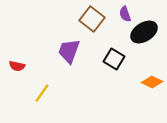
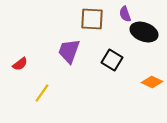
brown square: rotated 35 degrees counterclockwise
black ellipse: rotated 52 degrees clockwise
black square: moved 2 px left, 1 px down
red semicircle: moved 3 px right, 2 px up; rotated 49 degrees counterclockwise
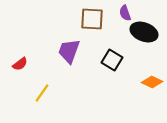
purple semicircle: moved 1 px up
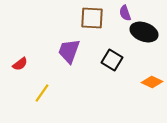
brown square: moved 1 px up
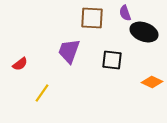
black square: rotated 25 degrees counterclockwise
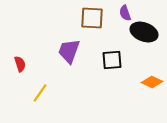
black square: rotated 10 degrees counterclockwise
red semicircle: rotated 70 degrees counterclockwise
yellow line: moved 2 px left
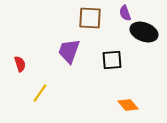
brown square: moved 2 px left
orange diamond: moved 24 px left, 23 px down; rotated 25 degrees clockwise
